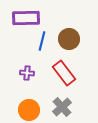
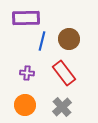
orange circle: moved 4 px left, 5 px up
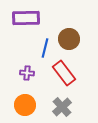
blue line: moved 3 px right, 7 px down
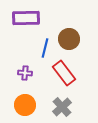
purple cross: moved 2 px left
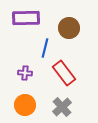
brown circle: moved 11 px up
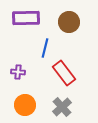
brown circle: moved 6 px up
purple cross: moved 7 px left, 1 px up
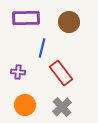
blue line: moved 3 px left
red rectangle: moved 3 px left
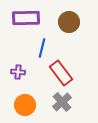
gray cross: moved 5 px up
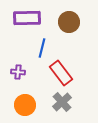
purple rectangle: moved 1 px right
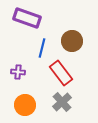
purple rectangle: rotated 20 degrees clockwise
brown circle: moved 3 px right, 19 px down
